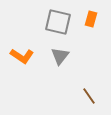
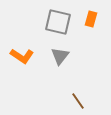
brown line: moved 11 px left, 5 px down
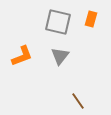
orange L-shape: rotated 55 degrees counterclockwise
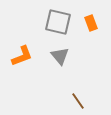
orange rectangle: moved 4 px down; rotated 35 degrees counterclockwise
gray triangle: rotated 18 degrees counterclockwise
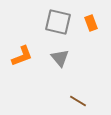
gray triangle: moved 2 px down
brown line: rotated 24 degrees counterclockwise
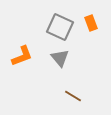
gray square: moved 2 px right, 5 px down; rotated 12 degrees clockwise
brown line: moved 5 px left, 5 px up
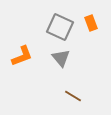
gray triangle: moved 1 px right
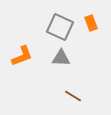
gray triangle: rotated 48 degrees counterclockwise
